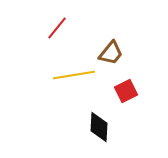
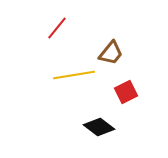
red square: moved 1 px down
black diamond: rotated 56 degrees counterclockwise
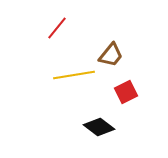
brown trapezoid: moved 2 px down
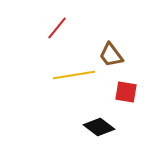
brown trapezoid: rotated 104 degrees clockwise
red square: rotated 35 degrees clockwise
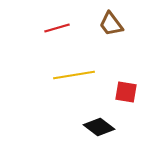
red line: rotated 35 degrees clockwise
brown trapezoid: moved 31 px up
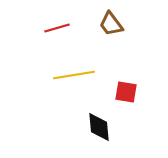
black diamond: rotated 48 degrees clockwise
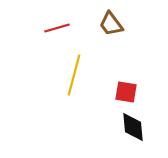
yellow line: rotated 66 degrees counterclockwise
black diamond: moved 34 px right
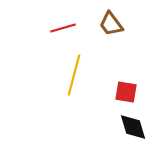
red line: moved 6 px right
black diamond: rotated 12 degrees counterclockwise
